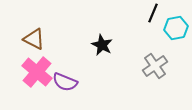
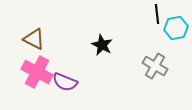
black line: moved 4 px right, 1 px down; rotated 30 degrees counterclockwise
gray cross: rotated 25 degrees counterclockwise
pink cross: rotated 12 degrees counterclockwise
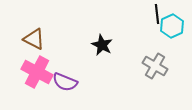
cyan hexagon: moved 4 px left, 2 px up; rotated 15 degrees counterclockwise
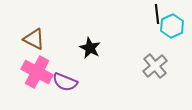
black star: moved 12 px left, 3 px down
gray cross: rotated 20 degrees clockwise
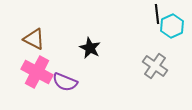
gray cross: rotated 15 degrees counterclockwise
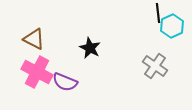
black line: moved 1 px right, 1 px up
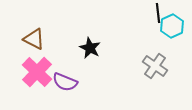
pink cross: rotated 16 degrees clockwise
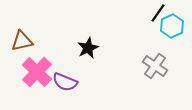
black line: rotated 42 degrees clockwise
brown triangle: moved 12 px left, 2 px down; rotated 40 degrees counterclockwise
black star: moved 2 px left; rotated 20 degrees clockwise
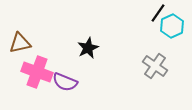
brown triangle: moved 2 px left, 2 px down
pink cross: rotated 24 degrees counterclockwise
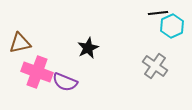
black line: rotated 48 degrees clockwise
